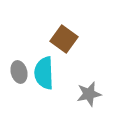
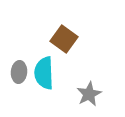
gray ellipse: rotated 20 degrees clockwise
gray star: rotated 15 degrees counterclockwise
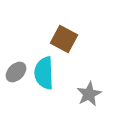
brown square: rotated 8 degrees counterclockwise
gray ellipse: moved 3 px left; rotated 40 degrees clockwise
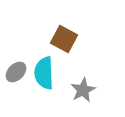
gray star: moved 6 px left, 4 px up
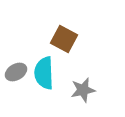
gray ellipse: rotated 15 degrees clockwise
gray star: rotated 15 degrees clockwise
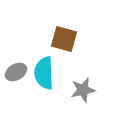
brown square: rotated 12 degrees counterclockwise
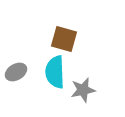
cyan semicircle: moved 11 px right, 1 px up
